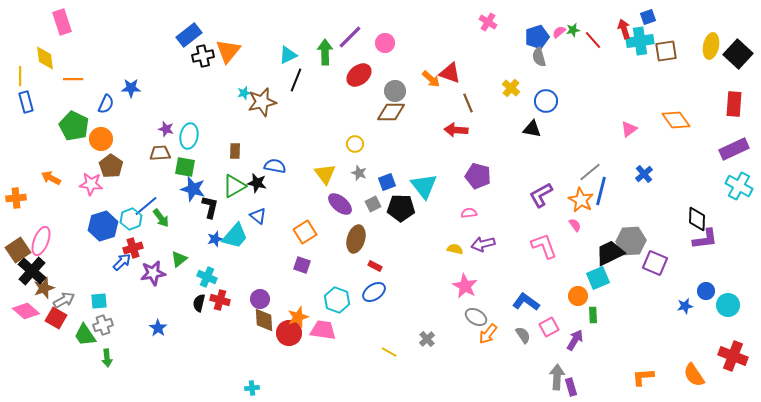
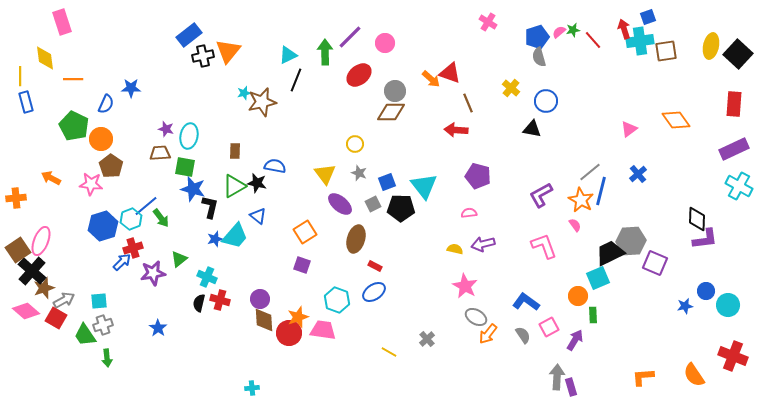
blue cross at (644, 174): moved 6 px left
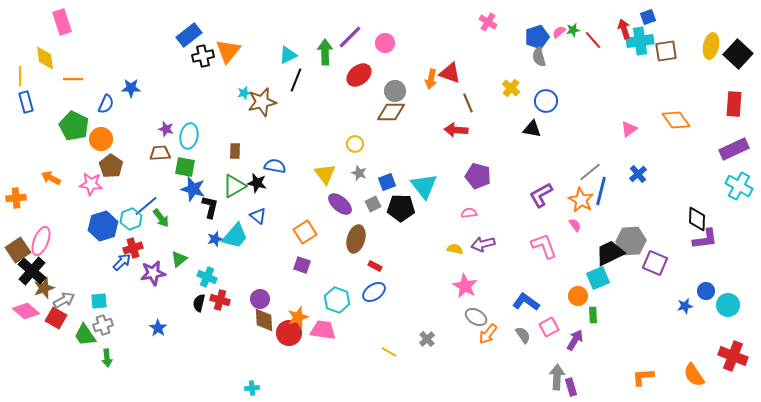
orange arrow at (431, 79): rotated 60 degrees clockwise
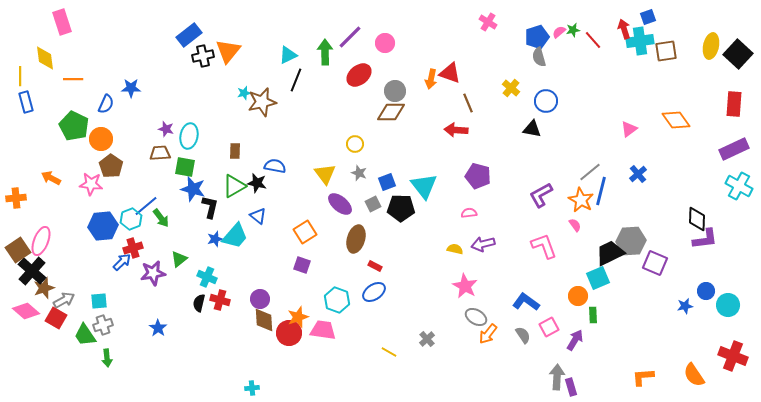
blue hexagon at (103, 226): rotated 12 degrees clockwise
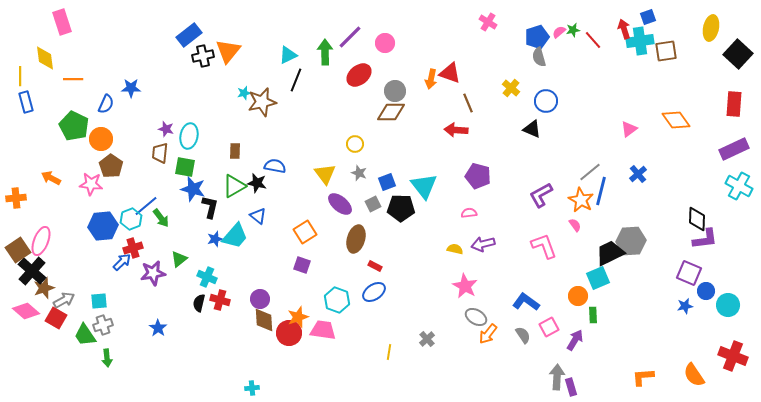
yellow ellipse at (711, 46): moved 18 px up
black triangle at (532, 129): rotated 12 degrees clockwise
brown trapezoid at (160, 153): rotated 80 degrees counterclockwise
purple square at (655, 263): moved 34 px right, 10 px down
yellow line at (389, 352): rotated 70 degrees clockwise
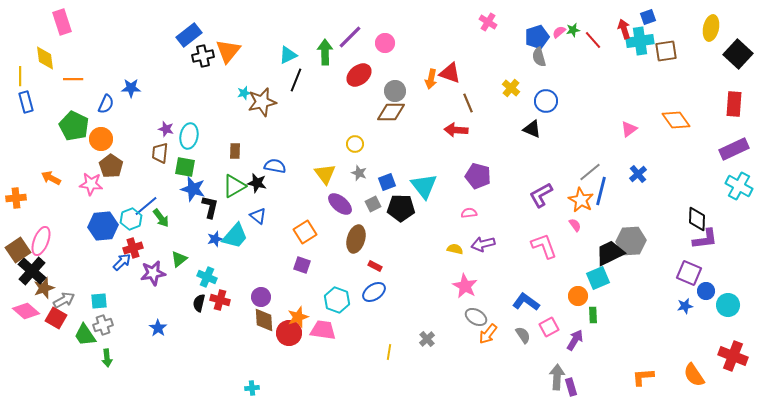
purple circle at (260, 299): moved 1 px right, 2 px up
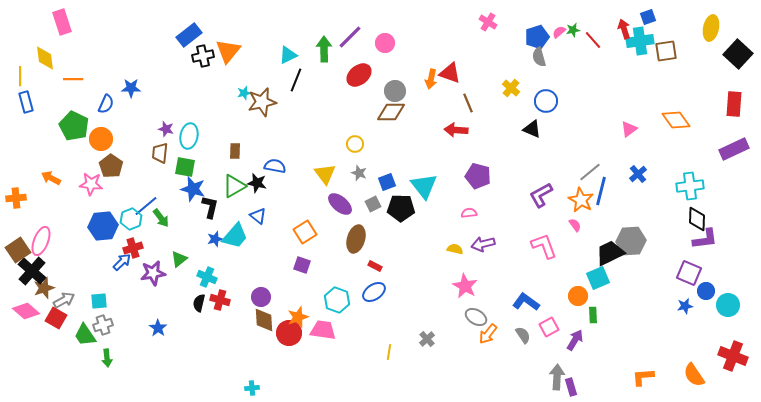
green arrow at (325, 52): moved 1 px left, 3 px up
cyan cross at (739, 186): moved 49 px left; rotated 36 degrees counterclockwise
